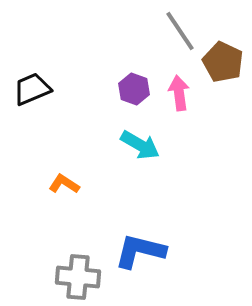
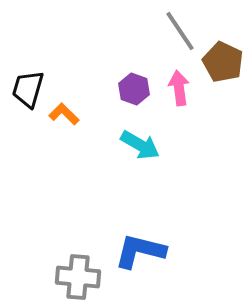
black trapezoid: moved 4 px left; rotated 51 degrees counterclockwise
pink arrow: moved 5 px up
orange L-shape: moved 70 px up; rotated 12 degrees clockwise
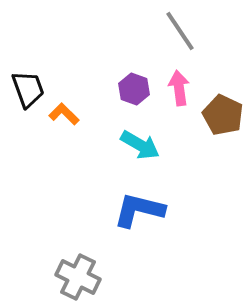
brown pentagon: moved 53 px down
black trapezoid: rotated 144 degrees clockwise
blue L-shape: moved 1 px left, 41 px up
gray cross: rotated 21 degrees clockwise
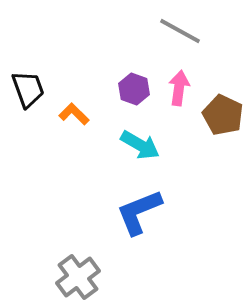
gray line: rotated 27 degrees counterclockwise
pink arrow: rotated 16 degrees clockwise
orange L-shape: moved 10 px right
blue L-shape: moved 2 px down; rotated 36 degrees counterclockwise
gray cross: rotated 27 degrees clockwise
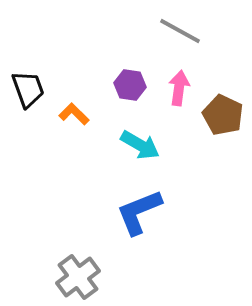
purple hexagon: moved 4 px left, 4 px up; rotated 12 degrees counterclockwise
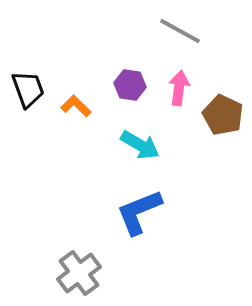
orange L-shape: moved 2 px right, 8 px up
gray cross: moved 1 px right, 4 px up
